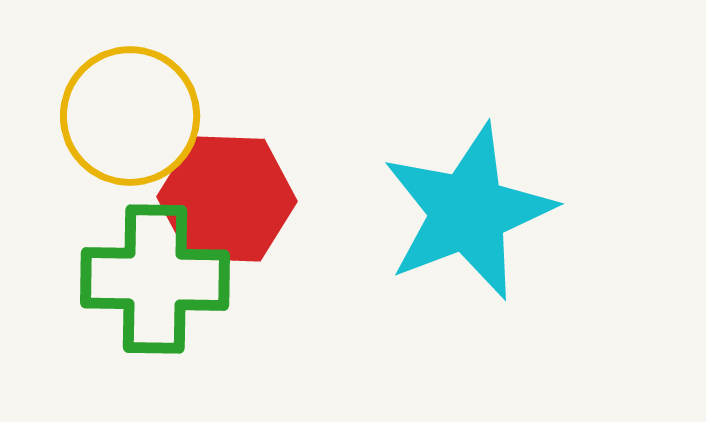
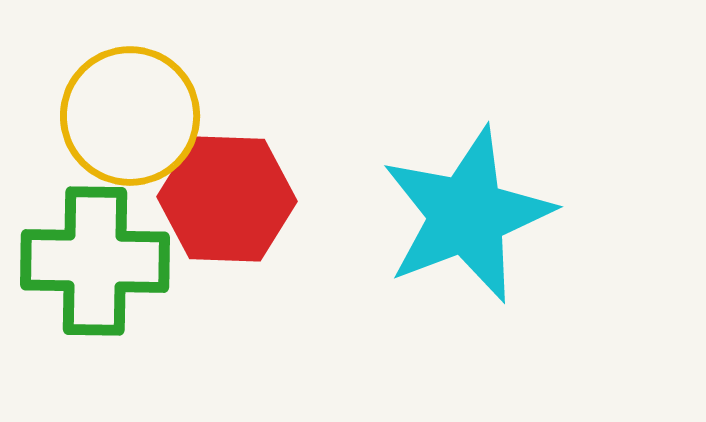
cyan star: moved 1 px left, 3 px down
green cross: moved 60 px left, 18 px up
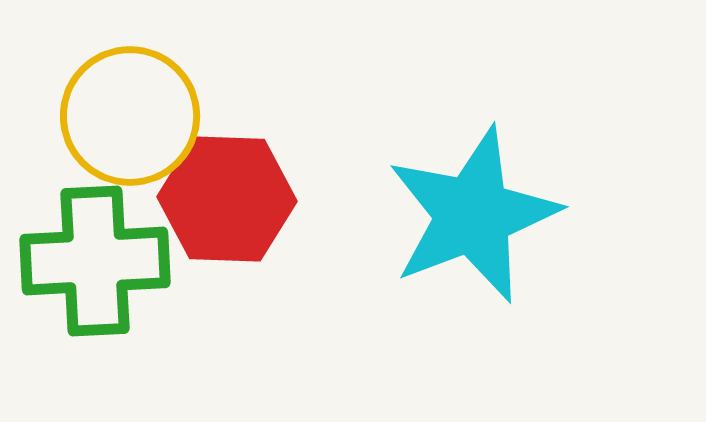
cyan star: moved 6 px right
green cross: rotated 4 degrees counterclockwise
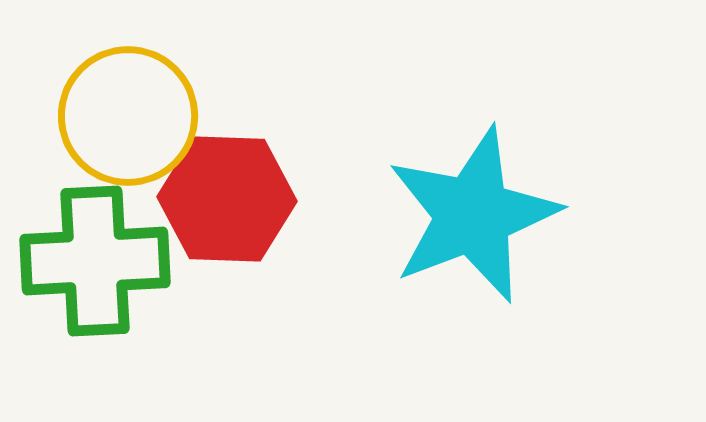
yellow circle: moved 2 px left
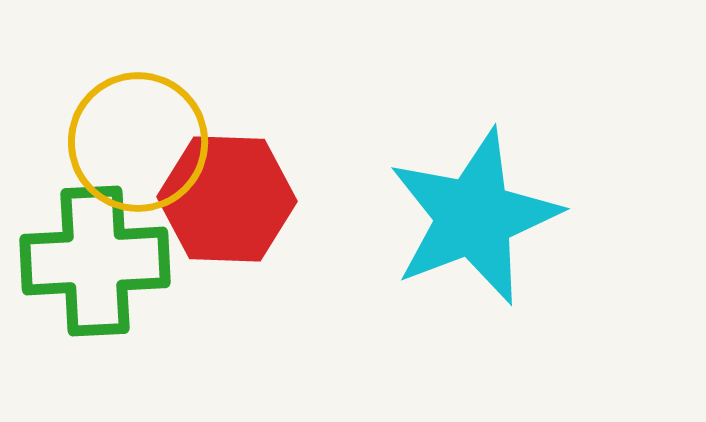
yellow circle: moved 10 px right, 26 px down
cyan star: moved 1 px right, 2 px down
